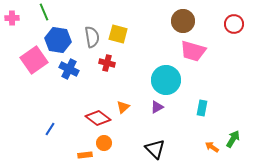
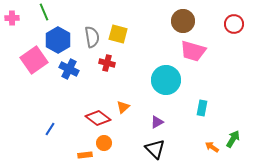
blue hexagon: rotated 20 degrees clockwise
purple triangle: moved 15 px down
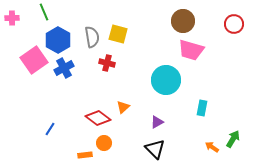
pink trapezoid: moved 2 px left, 1 px up
blue cross: moved 5 px left, 1 px up; rotated 36 degrees clockwise
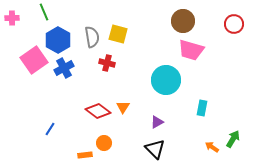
orange triangle: rotated 16 degrees counterclockwise
red diamond: moved 7 px up
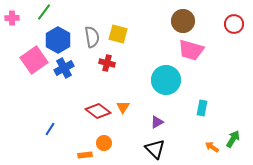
green line: rotated 60 degrees clockwise
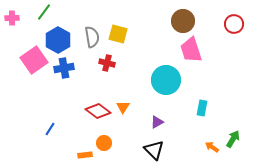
pink trapezoid: rotated 56 degrees clockwise
blue cross: rotated 18 degrees clockwise
black triangle: moved 1 px left, 1 px down
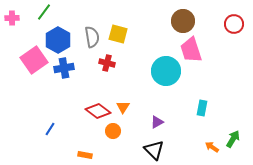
cyan circle: moved 9 px up
orange circle: moved 9 px right, 12 px up
orange rectangle: rotated 16 degrees clockwise
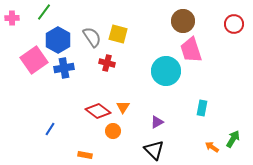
gray semicircle: rotated 25 degrees counterclockwise
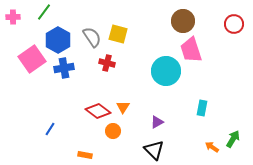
pink cross: moved 1 px right, 1 px up
pink square: moved 2 px left, 1 px up
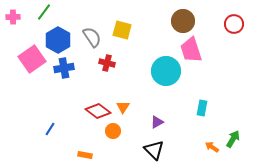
yellow square: moved 4 px right, 4 px up
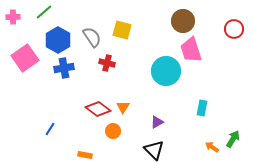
green line: rotated 12 degrees clockwise
red circle: moved 5 px down
pink square: moved 7 px left, 1 px up
red diamond: moved 2 px up
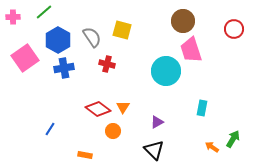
red cross: moved 1 px down
